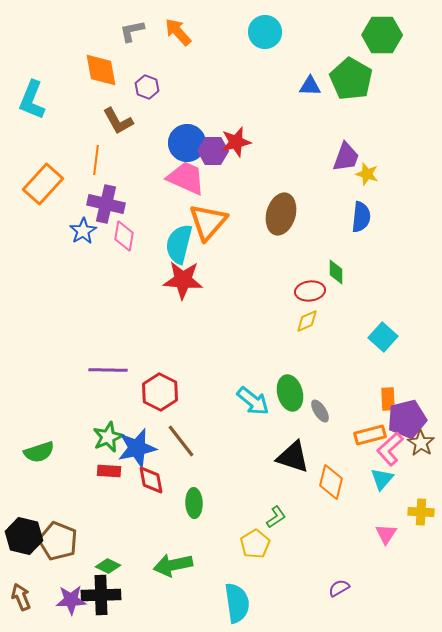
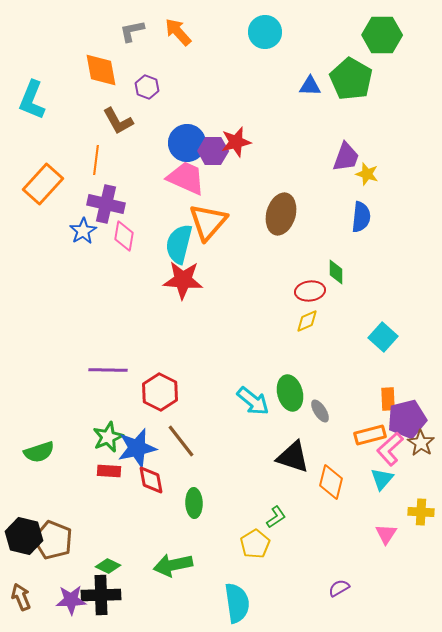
brown pentagon at (58, 541): moved 5 px left, 1 px up
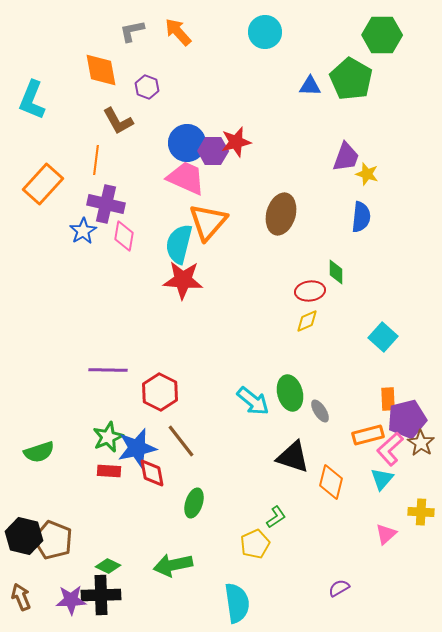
orange rectangle at (370, 435): moved 2 px left
red diamond at (151, 480): moved 1 px right, 7 px up
green ellipse at (194, 503): rotated 20 degrees clockwise
pink triangle at (386, 534): rotated 15 degrees clockwise
yellow pentagon at (255, 544): rotated 8 degrees clockwise
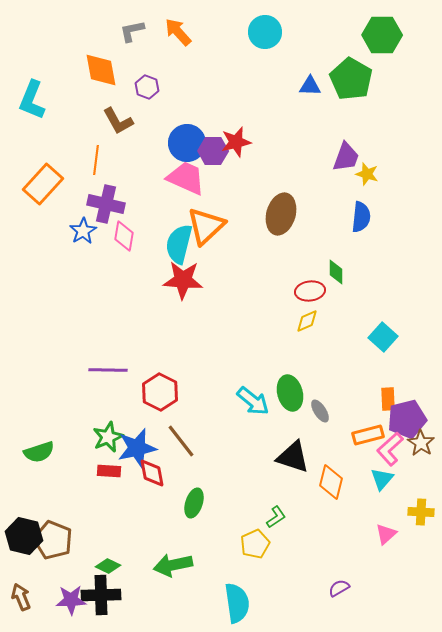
orange triangle at (208, 222): moved 2 px left, 4 px down; rotated 6 degrees clockwise
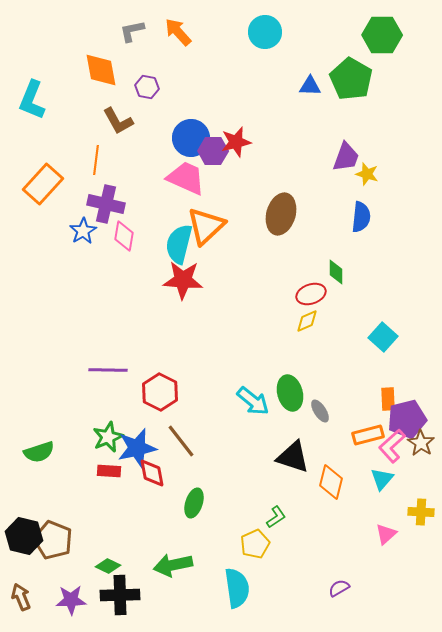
purple hexagon at (147, 87): rotated 10 degrees counterclockwise
blue circle at (187, 143): moved 4 px right, 5 px up
red ellipse at (310, 291): moved 1 px right, 3 px down; rotated 12 degrees counterclockwise
pink L-shape at (390, 449): moved 2 px right, 3 px up
black cross at (101, 595): moved 19 px right
cyan semicircle at (237, 603): moved 15 px up
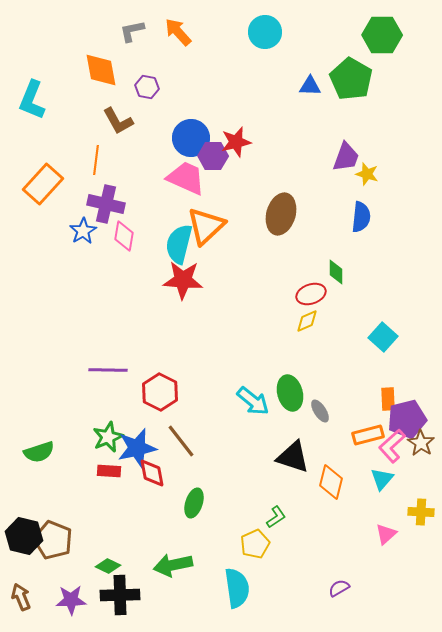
purple hexagon at (213, 151): moved 5 px down
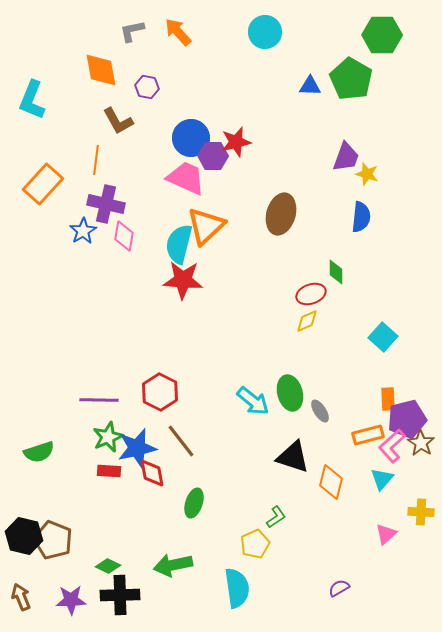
purple line at (108, 370): moved 9 px left, 30 px down
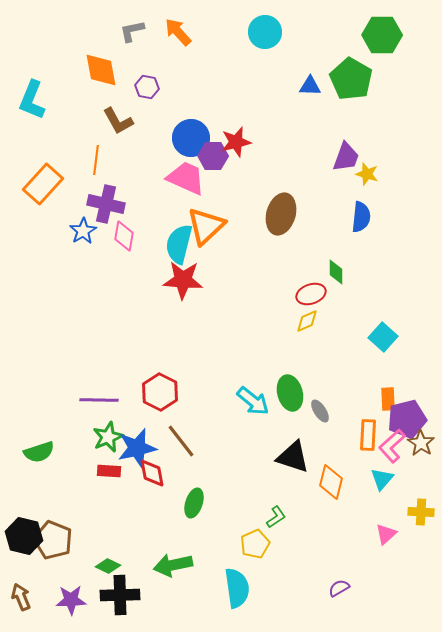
orange rectangle at (368, 435): rotated 72 degrees counterclockwise
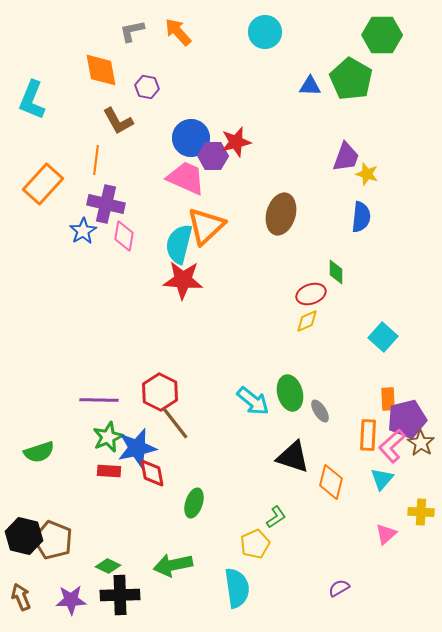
brown line at (181, 441): moved 6 px left, 18 px up
